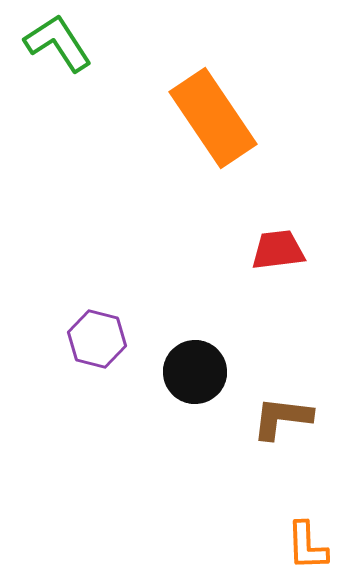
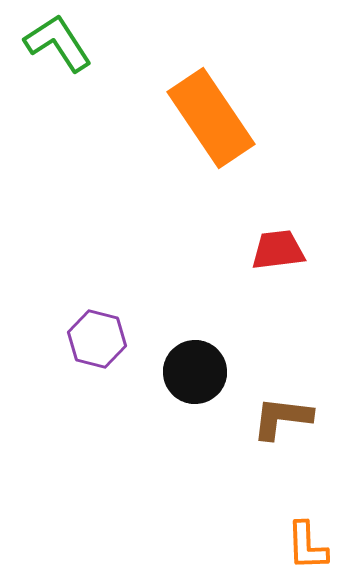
orange rectangle: moved 2 px left
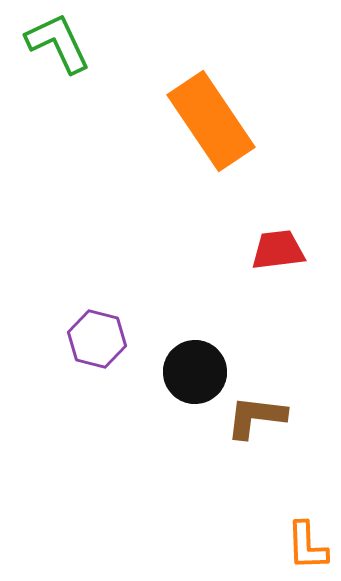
green L-shape: rotated 8 degrees clockwise
orange rectangle: moved 3 px down
brown L-shape: moved 26 px left, 1 px up
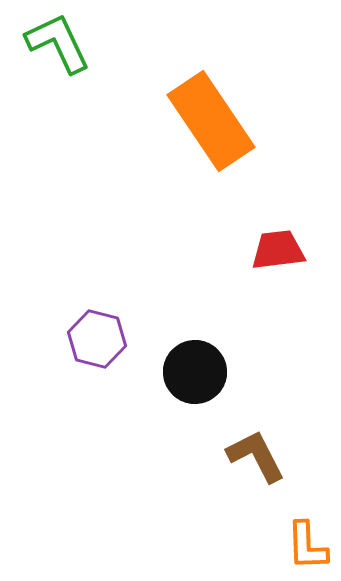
brown L-shape: moved 39 px down; rotated 56 degrees clockwise
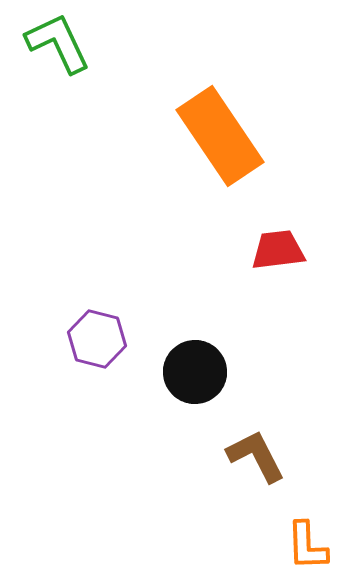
orange rectangle: moved 9 px right, 15 px down
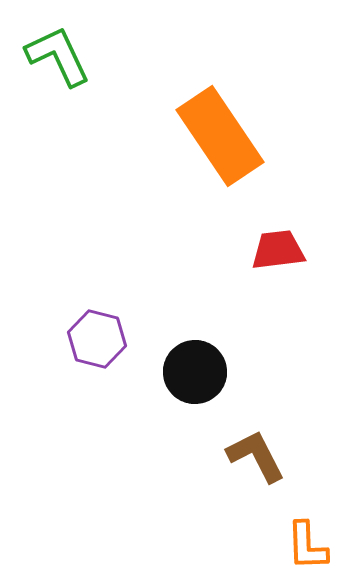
green L-shape: moved 13 px down
